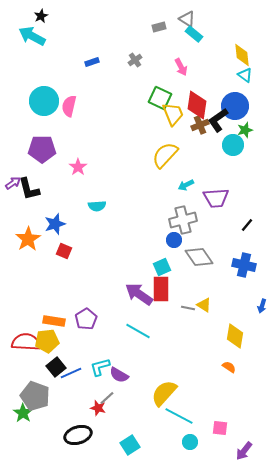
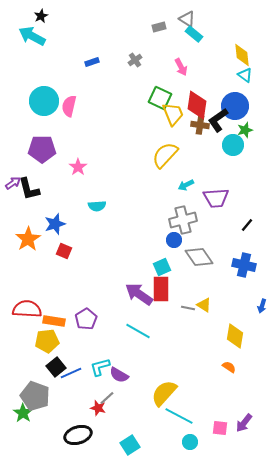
brown cross at (200, 125): rotated 30 degrees clockwise
red semicircle at (26, 342): moved 1 px right, 33 px up
purple arrow at (244, 451): moved 28 px up
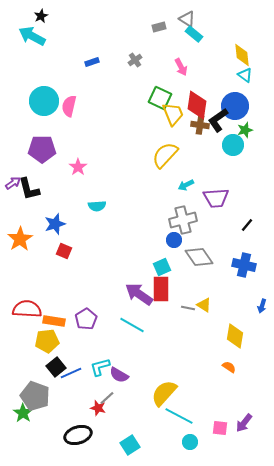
orange star at (28, 239): moved 8 px left
cyan line at (138, 331): moved 6 px left, 6 px up
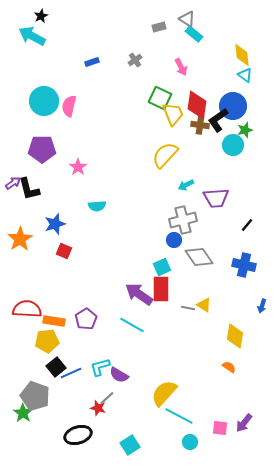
blue circle at (235, 106): moved 2 px left
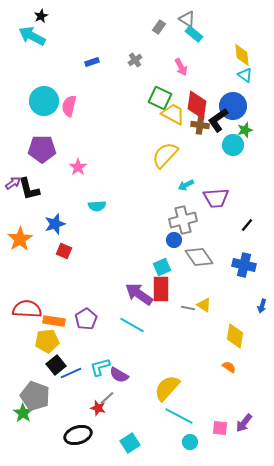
gray rectangle at (159, 27): rotated 40 degrees counterclockwise
yellow trapezoid at (173, 114): rotated 40 degrees counterclockwise
black square at (56, 367): moved 2 px up
yellow semicircle at (164, 393): moved 3 px right, 5 px up
cyan square at (130, 445): moved 2 px up
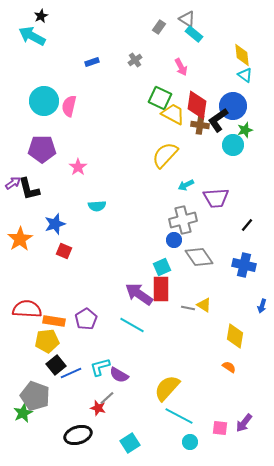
green star at (23, 413): rotated 12 degrees clockwise
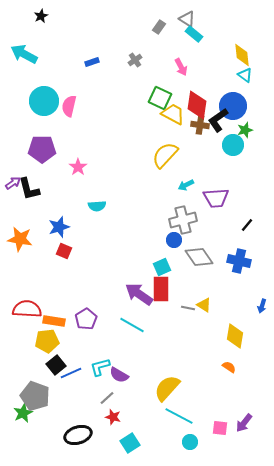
cyan arrow at (32, 36): moved 8 px left, 18 px down
blue star at (55, 224): moved 4 px right, 3 px down
orange star at (20, 239): rotated 30 degrees counterclockwise
blue cross at (244, 265): moved 5 px left, 4 px up
red star at (98, 408): moved 15 px right, 9 px down
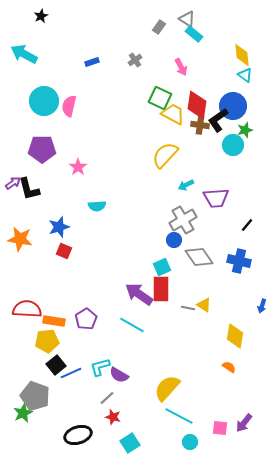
gray cross at (183, 220): rotated 16 degrees counterclockwise
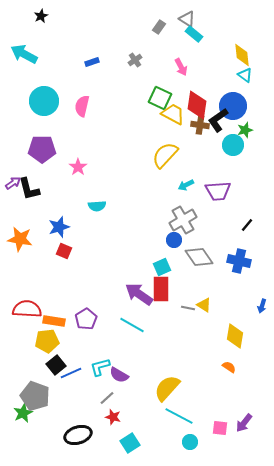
pink semicircle at (69, 106): moved 13 px right
purple trapezoid at (216, 198): moved 2 px right, 7 px up
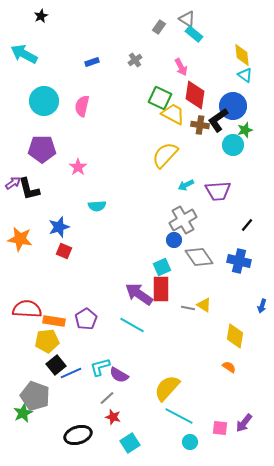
red diamond at (197, 105): moved 2 px left, 10 px up
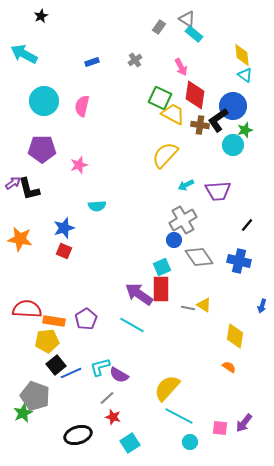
pink star at (78, 167): moved 1 px right, 2 px up; rotated 18 degrees clockwise
blue star at (59, 227): moved 5 px right, 1 px down
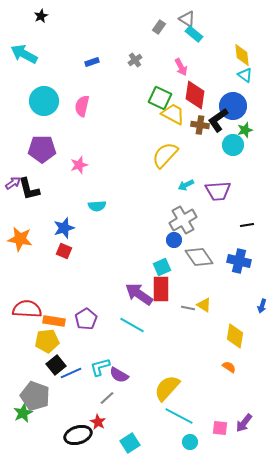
black line at (247, 225): rotated 40 degrees clockwise
red star at (113, 417): moved 15 px left, 5 px down; rotated 14 degrees clockwise
